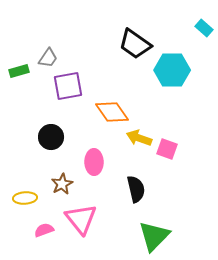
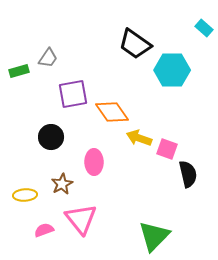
purple square: moved 5 px right, 8 px down
black semicircle: moved 52 px right, 15 px up
yellow ellipse: moved 3 px up
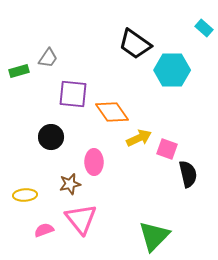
purple square: rotated 16 degrees clockwise
yellow arrow: rotated 135 degrees clockwise
brown star: moved 8 px right; rotated 15 degrees clockwise
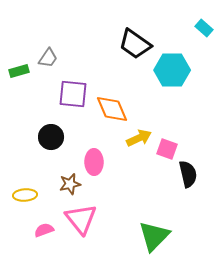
orange diamond: moved 3 px up; rotated 12 degrees clockwise
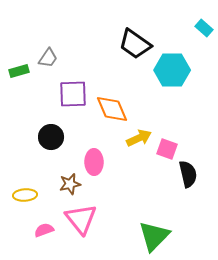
purple square: rotated 8 degrees counterclockwise
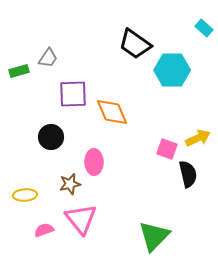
orange diamond: moved 3 px down
yellow arrow: moved 59 px right
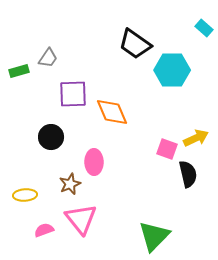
yellow arrow: moved 2 px left
brown star: rotated 10 degrees counterclockwise
